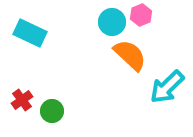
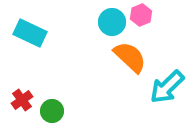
orange semicircle: moved 2 px down
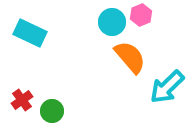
orange semicircle: rotated 6 degrees clockwise
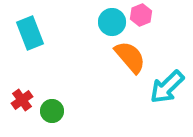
cyan rectangle: rotated 44 degrees clockwise
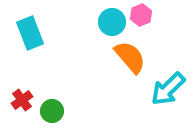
cyan arrow: moved 1 px right, 2 px down
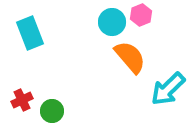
red cross: rotated 10 degrees clockwise
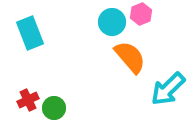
pink hexagon: moved 1 px up
red cross: moved 6 px right
green circle: moved 2 px right, 3 px up
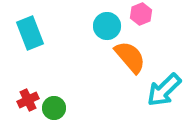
cyan circle: moved 5 px left, 4 px down
cyan arrow: moved 4 px left, 1 px down
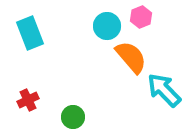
pink hexagon: moved 3 px down
orange semicircle: moved 1 px right
cyan arrow: rotated 90 degrees clockwise
green circle: moved 19 px right, 9 px down
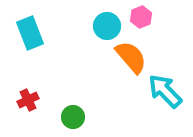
cyan arrow: moved 1 px right, 1 px down
